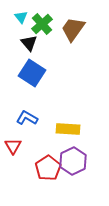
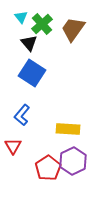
blue L-shape: moved 5 px left, 3 px up; rotated 80 degrees counterclockwise
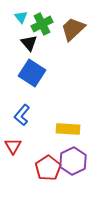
green cross: rotated 15 degrees clockwise
brown trapezoid: rotated 12 degrees clockwise
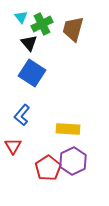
brown trapezoid: rotated 32 degrees counterclockwise
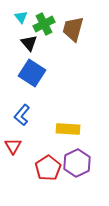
green cross: moved 2 px right
purple hexagon: moved 4 px right, 2 px down
